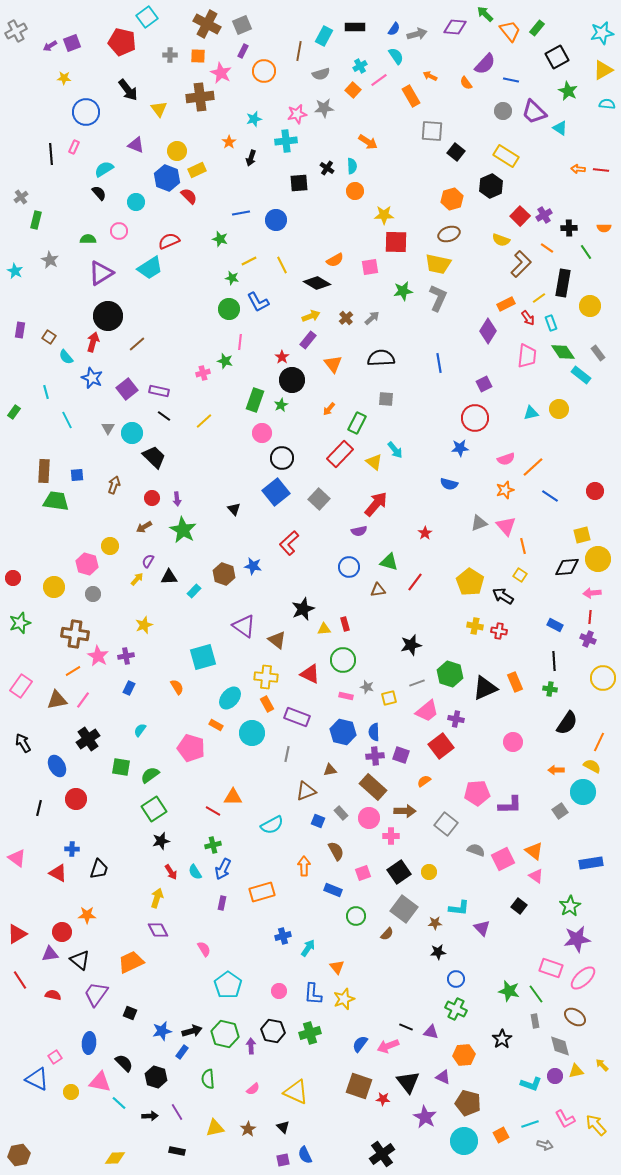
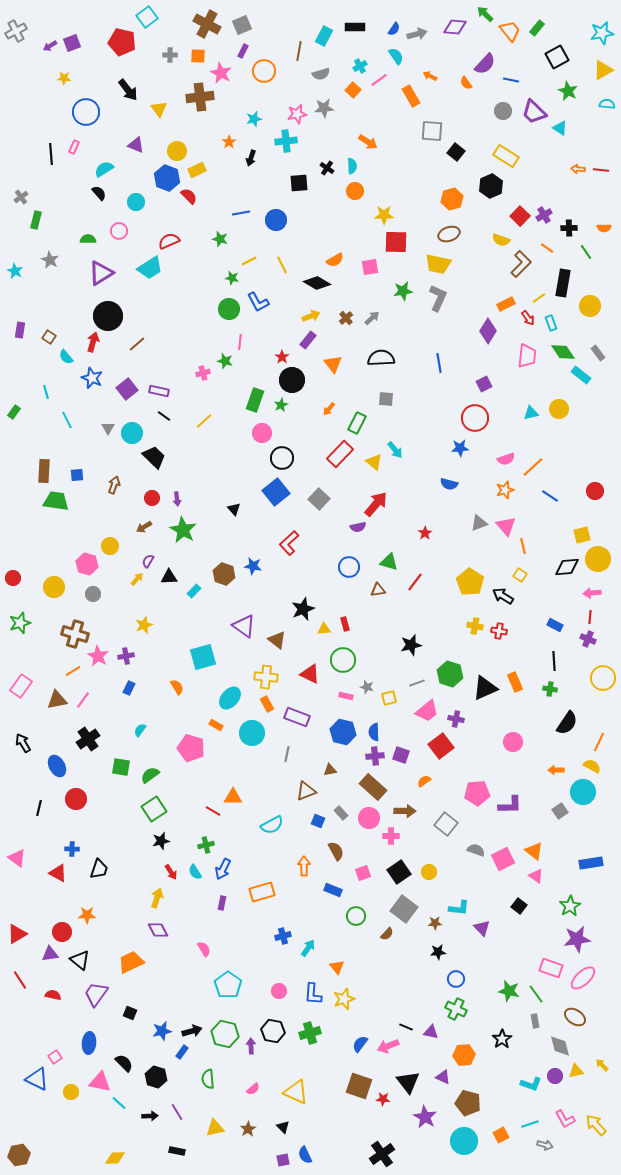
purple semicircle at (359, 531): moved 1 px left, 4 px up
brown cross at (75, 634): rotated 8 degrees clockwise
green cross at (213, 845): moved 7 px left
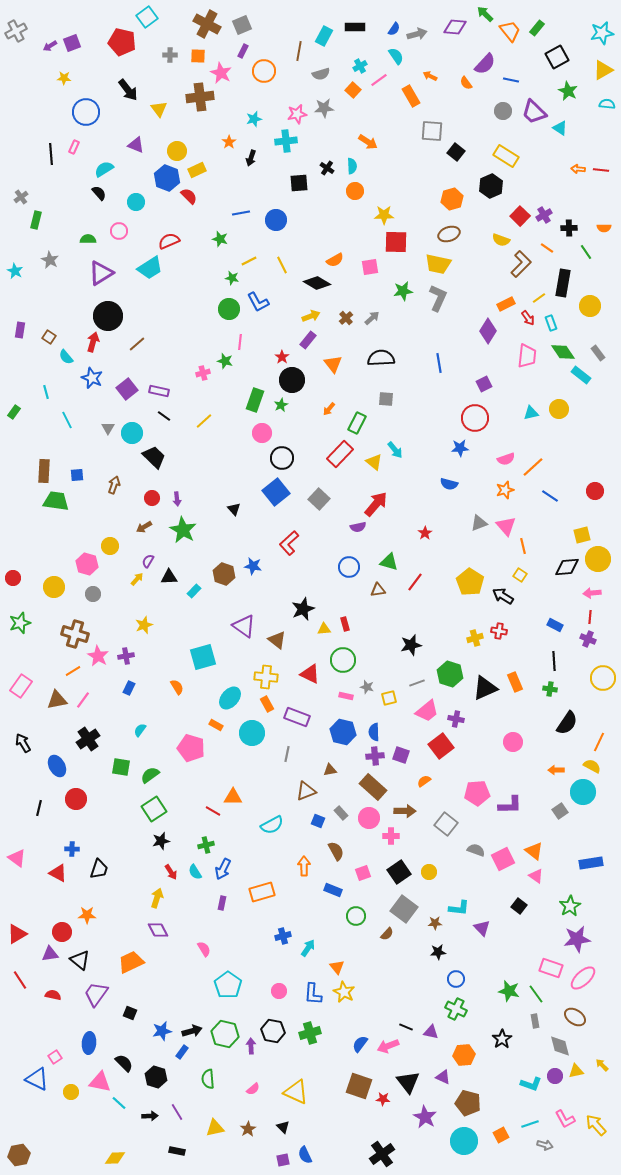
yellow cross at (475, 626): moved 12 px down; rotated 28 degrees counterclockwise
yellow star at (344, 999): moved 7 px up; rotated 25 degrees counterclockwise
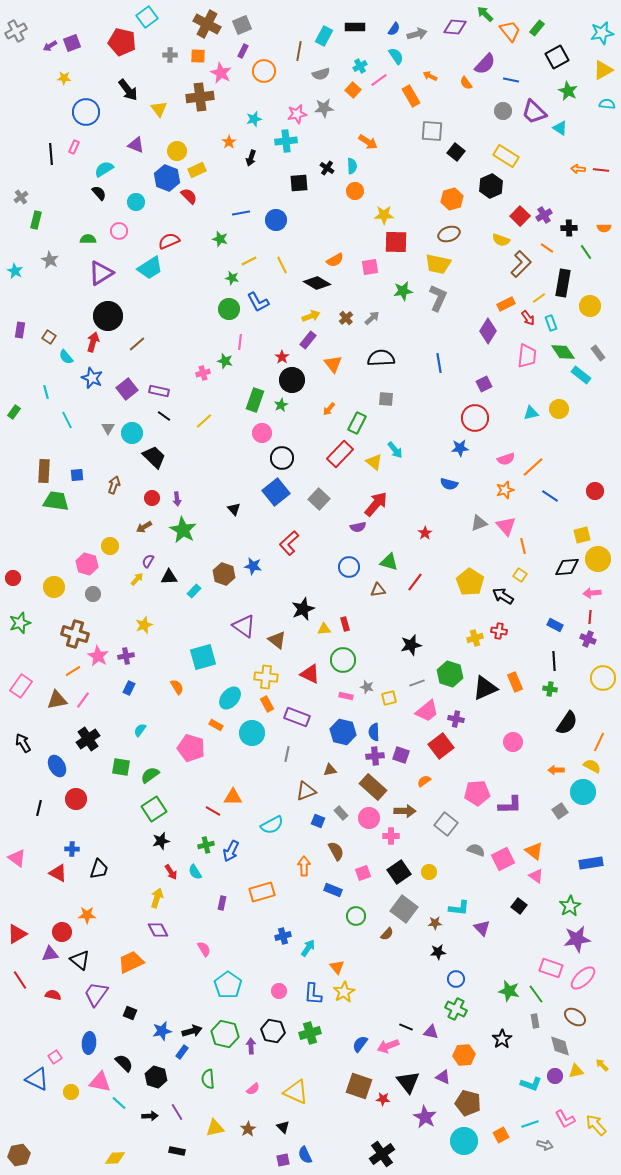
blue arrow at (223, 869): moved 8 px right, 18 px up
yellow star at (344, 992): rotated 15 degrees clockwise
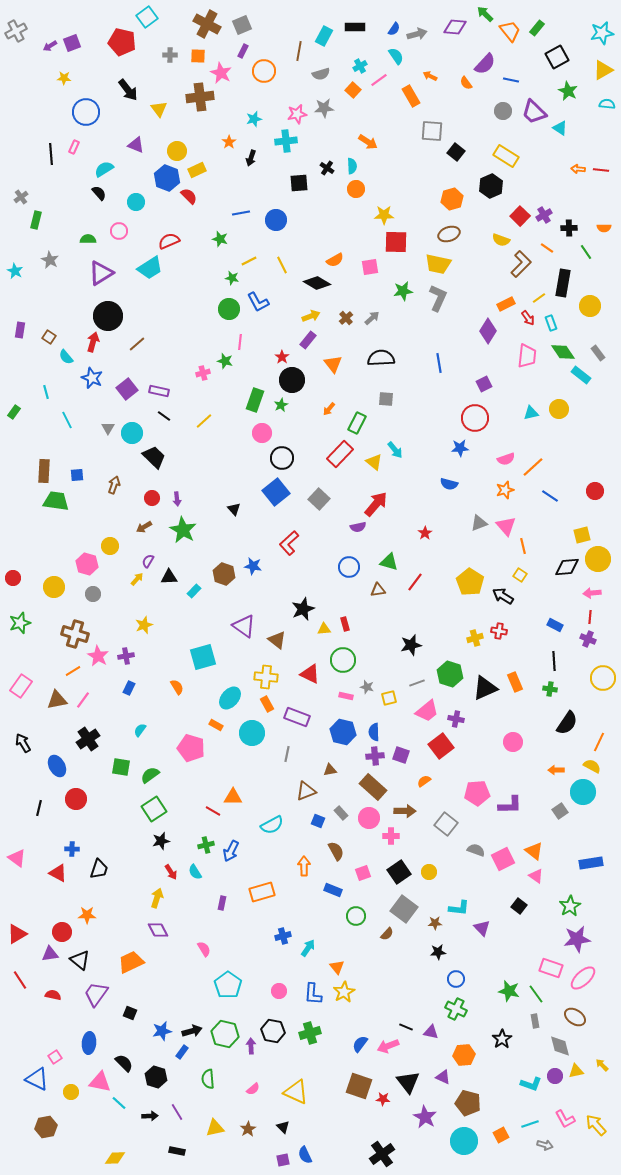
orange circle at (355, 191): moved 1 px right, 2 px up
brown hexagon at (19, 1155): moved 27 px right, 28 px up
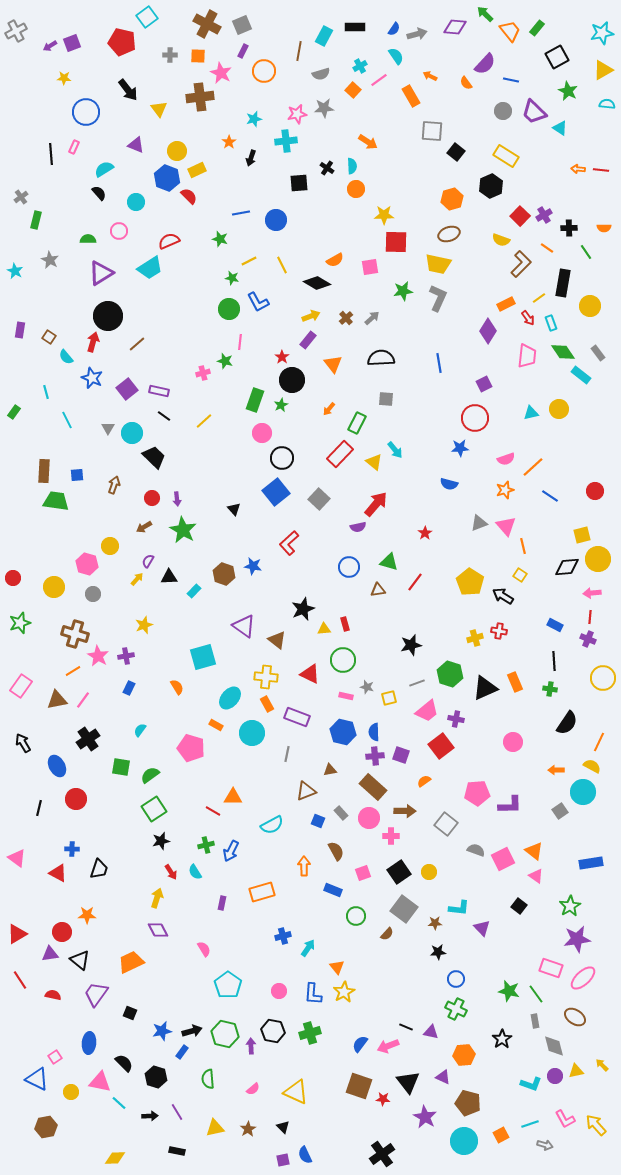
gray diamond at (560, 1046): moved 6 px left
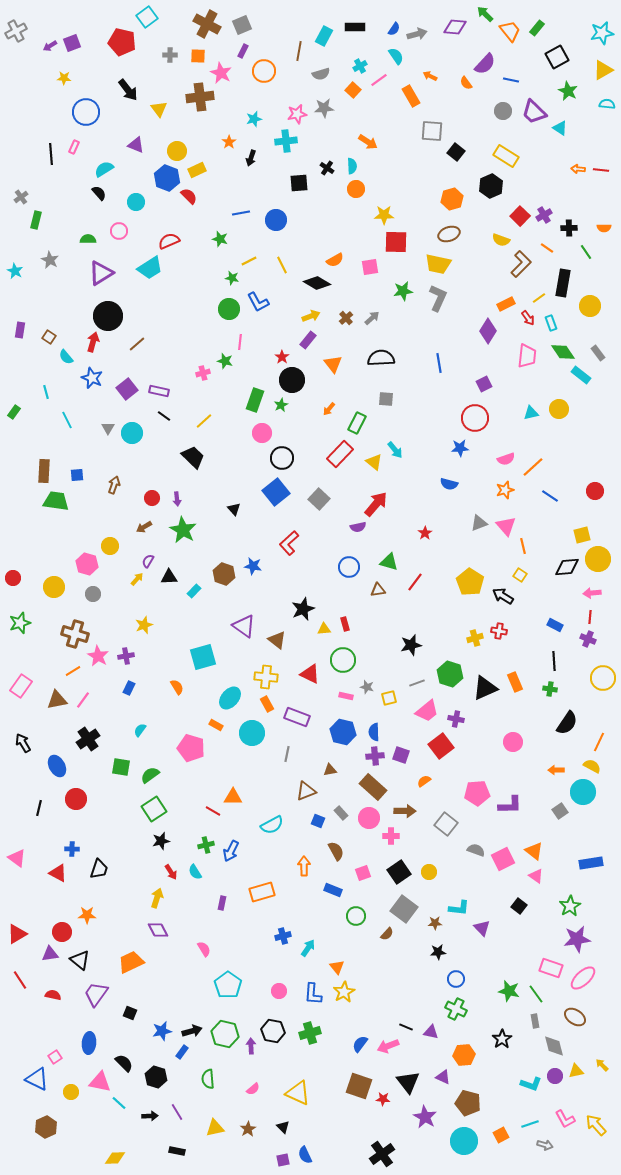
black trapezoid at (154, 457): moved 39 px right
yellow triangle at (296, 1092): moved 2 px right, 1 px down
brown hexagon at (46, 1127): rotated 15 degrees counterclockwise
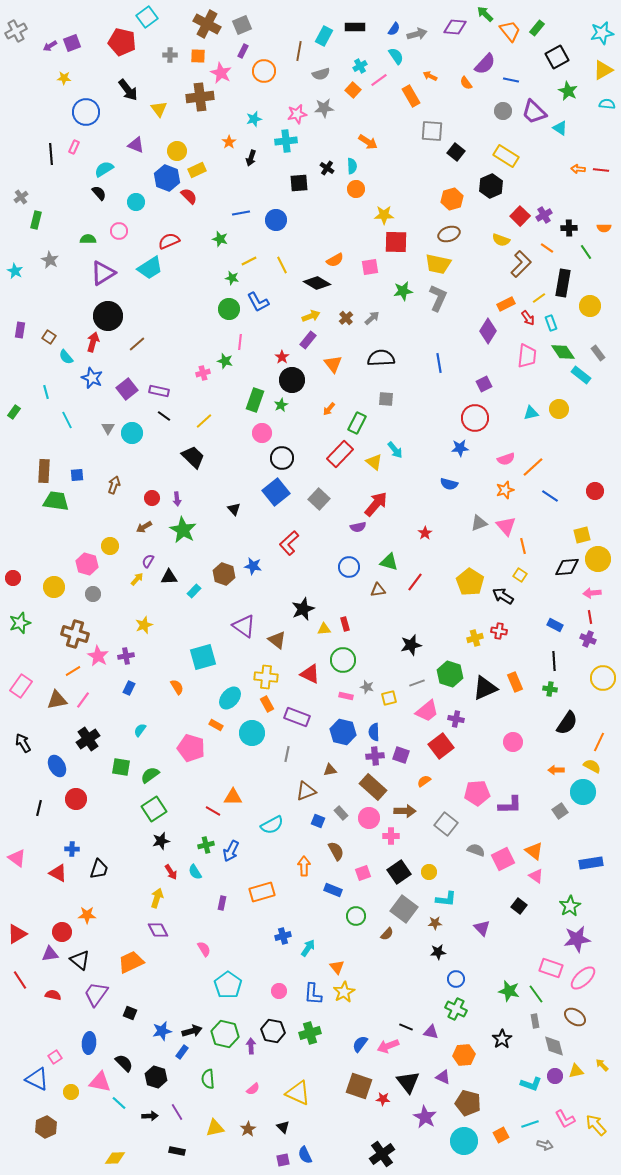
purple triangle at (101, 273): moved 2 px right
red line at (590, 617): rotated 16 degrees counterclockwise
cyan L-shape at (459, 908): moved 13 px left, 9 px up
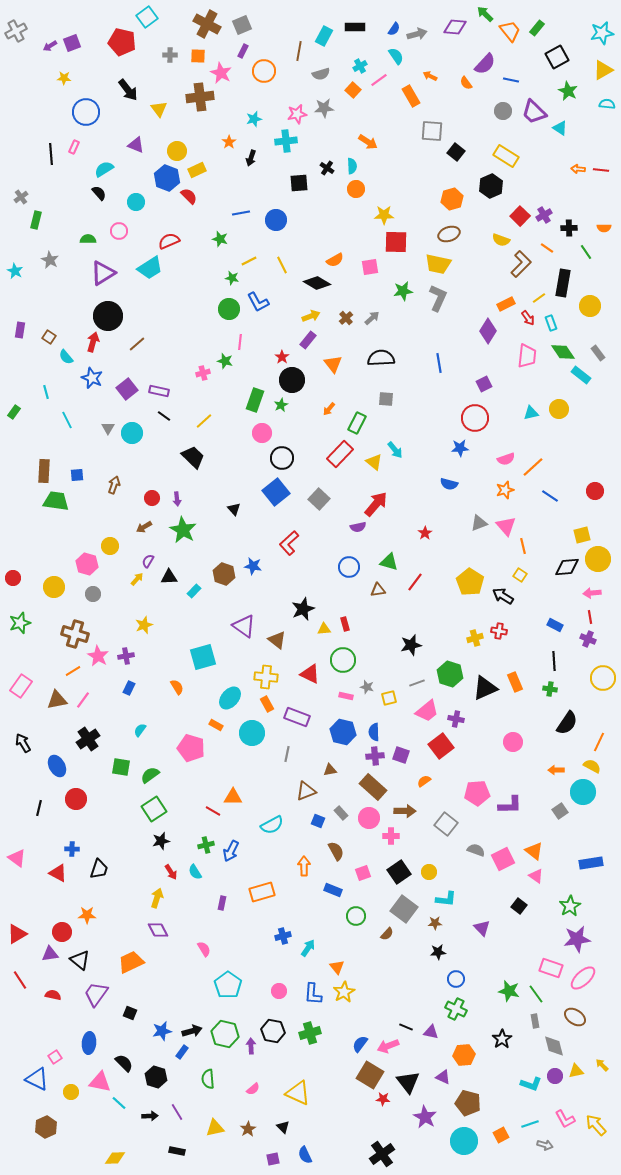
brown square at (359, 1086): moved 11 px right, 11 px up; rotated 12 degrees clockwise
purple square at (283, 1160): moved 10 px left, 1 px up
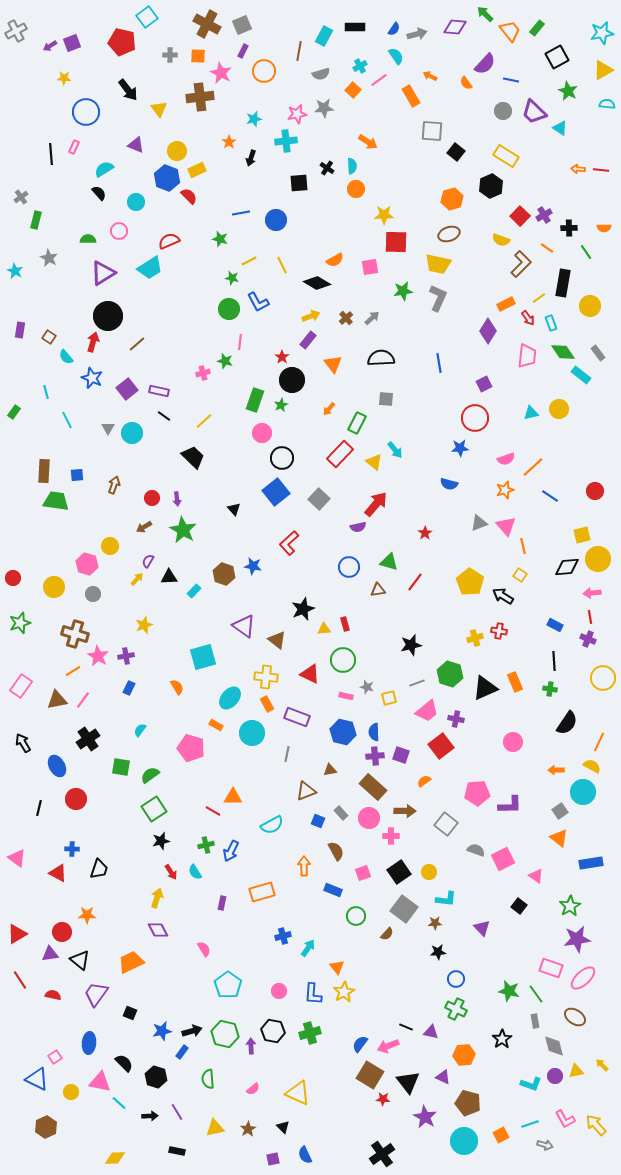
gray star at (50, 260): moved 1 px left, 2 px up
orange triangle at (534, 851): moved 25 px right, 13 px up
